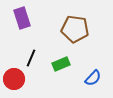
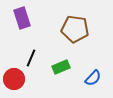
green rectangle: moved 3 px down
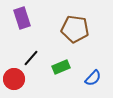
black line: rotated 18 degrees clockwise
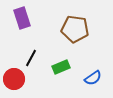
black line: rotated 12 degrees counterclockwise
blue semicircle: rotated 12 degrees clockwise
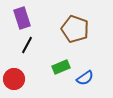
brown pentagon: rotated 12 degrees clockwise
black line: moved 4 px left, 13 px up
blue semicircle: moved 8 px left
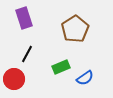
purple rectangle: moved 2 px right
brown pentagon: rotated 20 degrees clockwise
black line: moved 9 px down
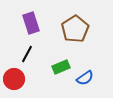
purple rectangle: moved 7 px right, 5 px down
